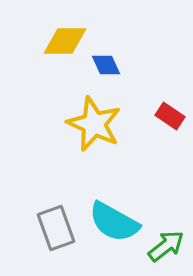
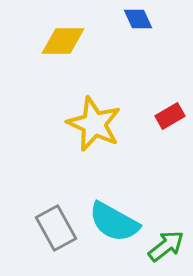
yellow diamond: moved 2 px left
blue diamond: moved 32 px right, 46 px up
red rectangle: rotated 64 degrees counterclockwise
gray rectangle: rotated 9 degrees counterclockwise
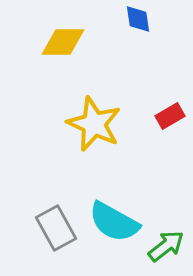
blue diamond: rotated 16 degrees clockwise
yellow diamond: moved 1 px down
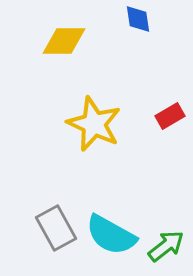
yellow diamond: moved 1 px right, 1 px up
cyan semicircle: moved 3 px left, 13 px down
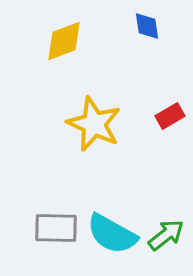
blue diamond: moved 9 px right, 7 px down
yellow diamond: rotated 21 degrees counterclockwise
gray rectangle: rotated 60 degrees counterclockwise
cyan semicircle: moved 1 px right, 1 px up
green arrow: moved 11 px up
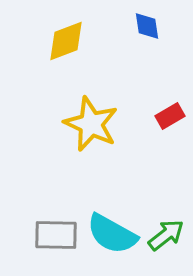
yellow diamond: moved 2 px right
yellow star: moved 3 px left
gray rectangle: moved 7 px down
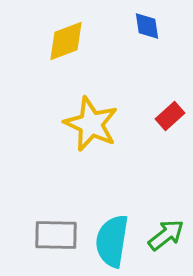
red rectangle: rotated 12 degrees counterclockwise
cyan semicircle: moved 7 px down; rotated 70 degrees clockwise
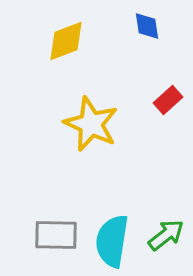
red rectangle: moved 2 px left, 16 px up
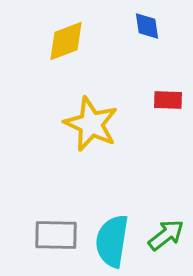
red rectangle: rotated 44 degrees clockwise
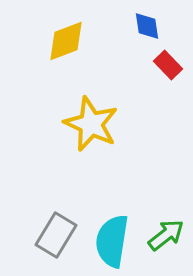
red rectangle: moved 35 px up; rotated 44 degrees clockwise
gray rectangle: rotated 60 degrees counterclockwise
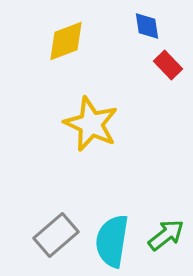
gray rectangle: rotated 18 degrees clockwise
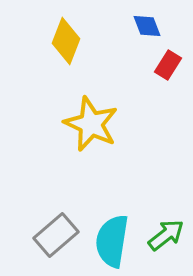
blue diamond: rotated 12 degrees counterclockwise
yellow diamond: rotated 48 degrees counterclockwise
red rectangle: rotated 76 degrees clockwise
